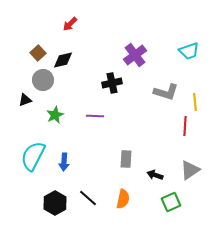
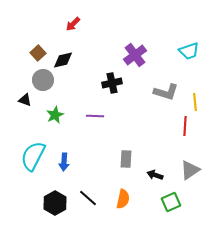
red arrow: moved 3 px right
black triangle: rotated 40 degrees clockwise
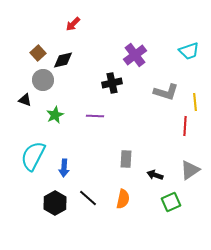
blue arrow: moved 6 px down
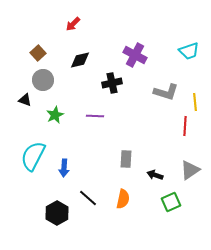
purple cross: rotated 25 degrees counterclockwise
black diamond: moved 17 px right
black hexagon: moved 2 px right, 10 px down
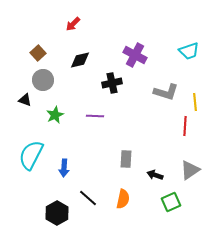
cyan semicircle: moved 2 px left, 1 px up
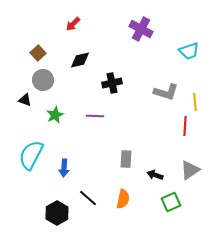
purple cross: moved 6 px right, 26 px up
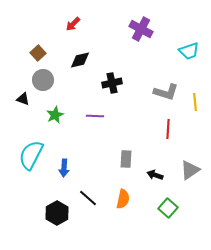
black triangle: moved 2 px left, 1 px up
red line: moved 17 px left, 3 px down
green square: moved 3 px left, 6 px down; rotated 24 degrees counterclockwise
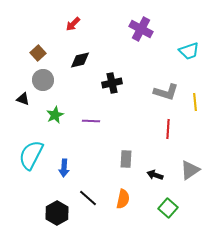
purple line: moved 4 px left, 5 px down
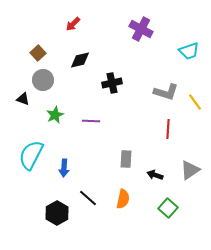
yellow line: rotated 30 degrees counterclockwise
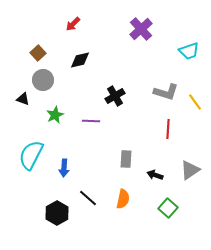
purple cross: rotated 20 degrees clockwise
black cross: moved 3 px right, 13 px down; rotated 18 degrees counterclockwise
